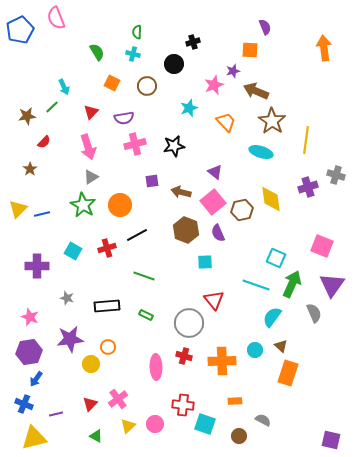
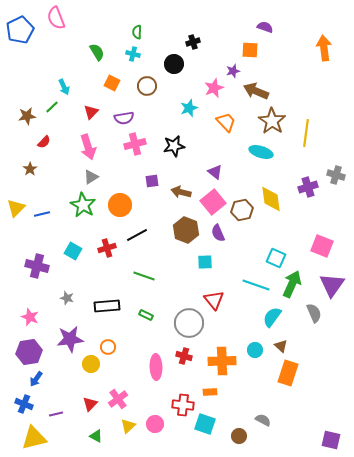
purple semicircle at (265, 27): rotated 49 degrees counterclockwise
pink star at (214, 85): moved 3 px down
yellow line at (306, 140): moved 7 px up
yellow triangle at (18, 209): moved 2 px left, 1 px up
purple cross at (37, 266): rotated 15 degrees clockwise
orange rectangle at (235, 401): moved 25 px left, 9 px up
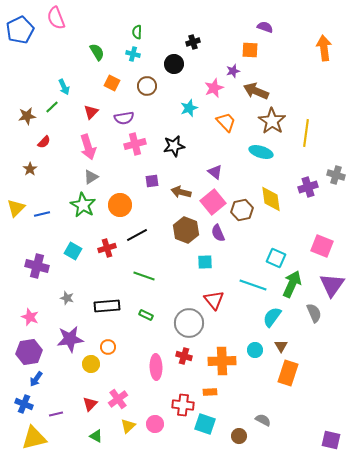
cyan line at (256, 285): moved 3 px left
brown triangle at (281, 346): rotated 16 degrees clockwise
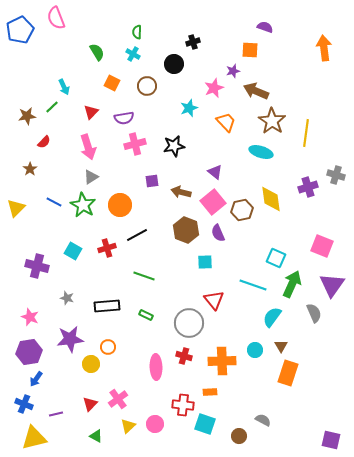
cyan cross at (133, 54): rotated 16 degrees clockwise
blue line at (42, 214): moved 12 px right, 12 px up; rotated 42 degrees clockwise
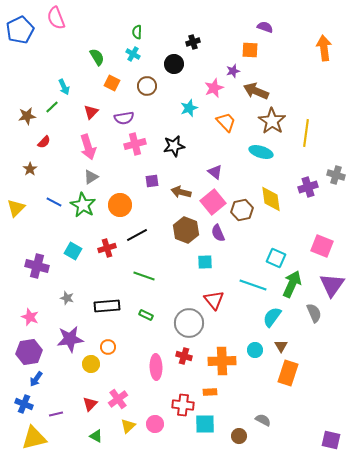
green semicircle at (97, 52): moved 5 px down
cyan square at (205, 424): rotated 20 degrees counterclockwise
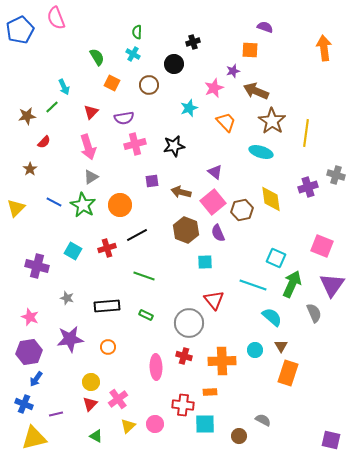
brown circle at (147, 86): moved 2 px right, 1 px up
cyan semicircle at (272, 317): rotated 95 degrees clockwise
yellow circle at (91, 364): moved 18 px down
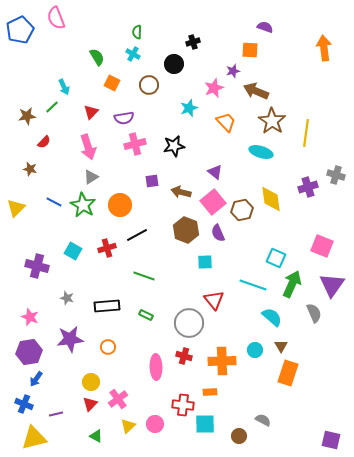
brown star at (30, 169): rotated 24 degrees counterclockwise
